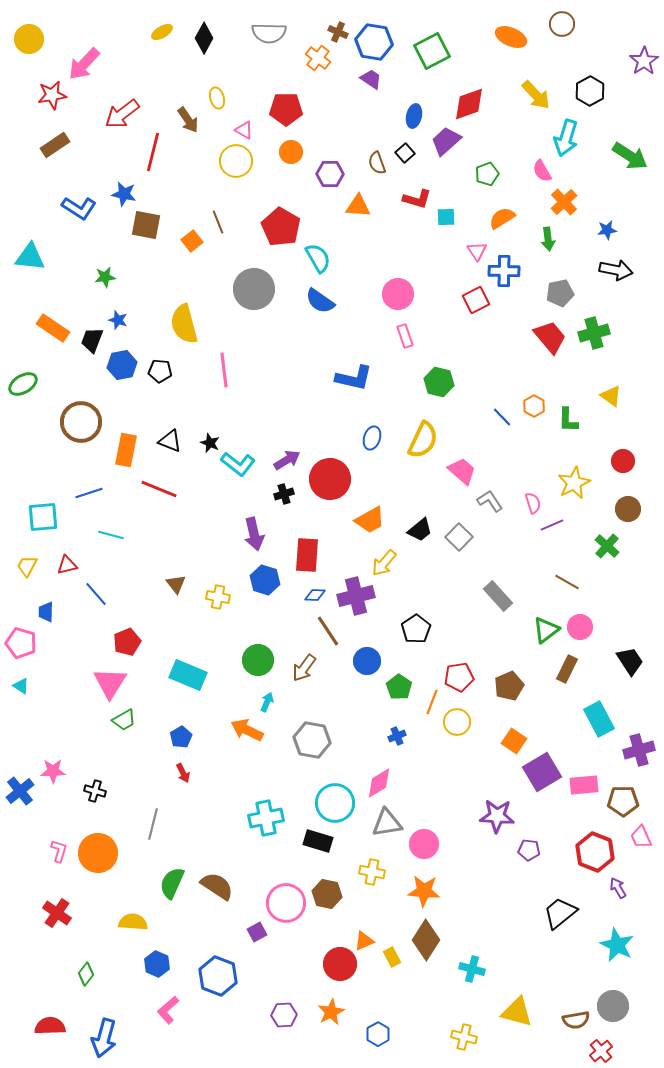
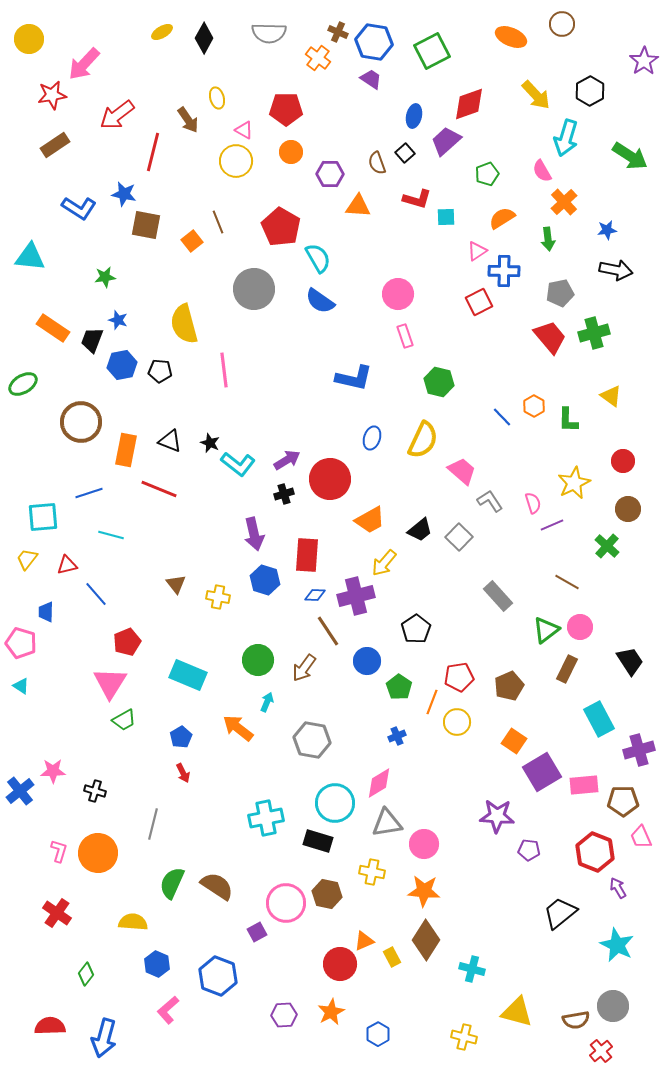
red arrow at (122, 114): moved 5 px left, 1 px down
pink triangle at (477, 251): rotated 30 degrees clockwise
red square at (476, 300): moved 3 px right, 2 px down
yellow trapezoid at (27, 566): moved 7 px up; rotated 10 degrees clockwise
orange arrow at (247, 730): moved 9 px left, 2 px up; rotated 12 degrees clockwise
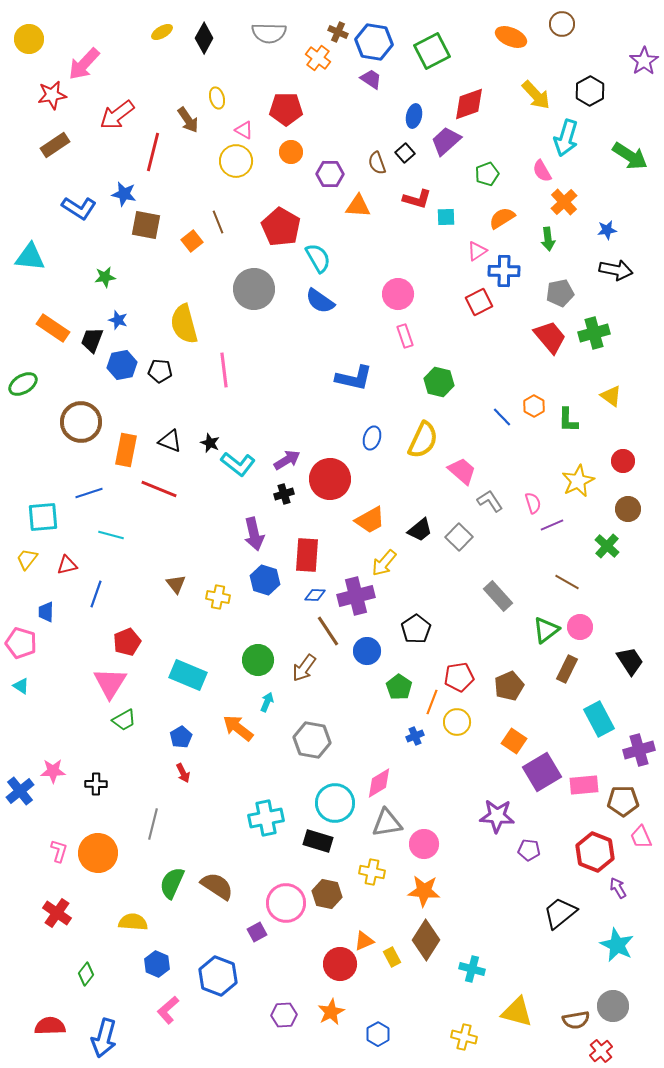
yellow star at (574, 483): moved 4 px right, 2 px up
blue line at (96, 594): rotated 60 degrees clockwise
blue circle at (367, 661): moved 10 px up
blue cross at (397, 736): moved 18 px right
black cross at (95, 791): moved 1 px right, 7 px up; rotated 15 degrees counterclockwise
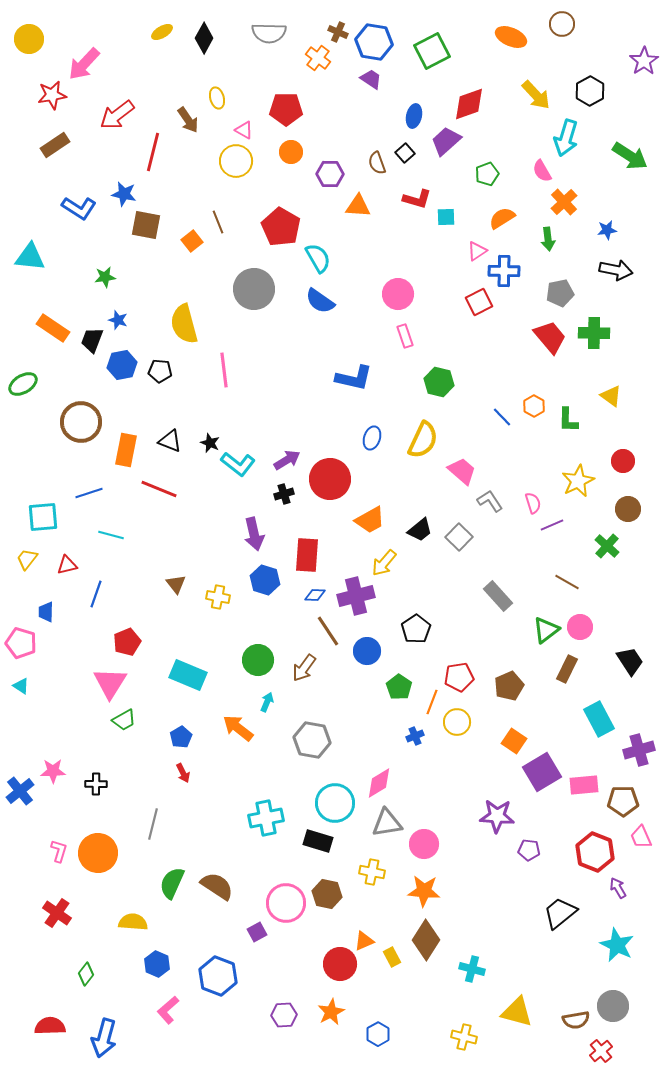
green cross at (594, 333): rotated 16 degrees clockwise
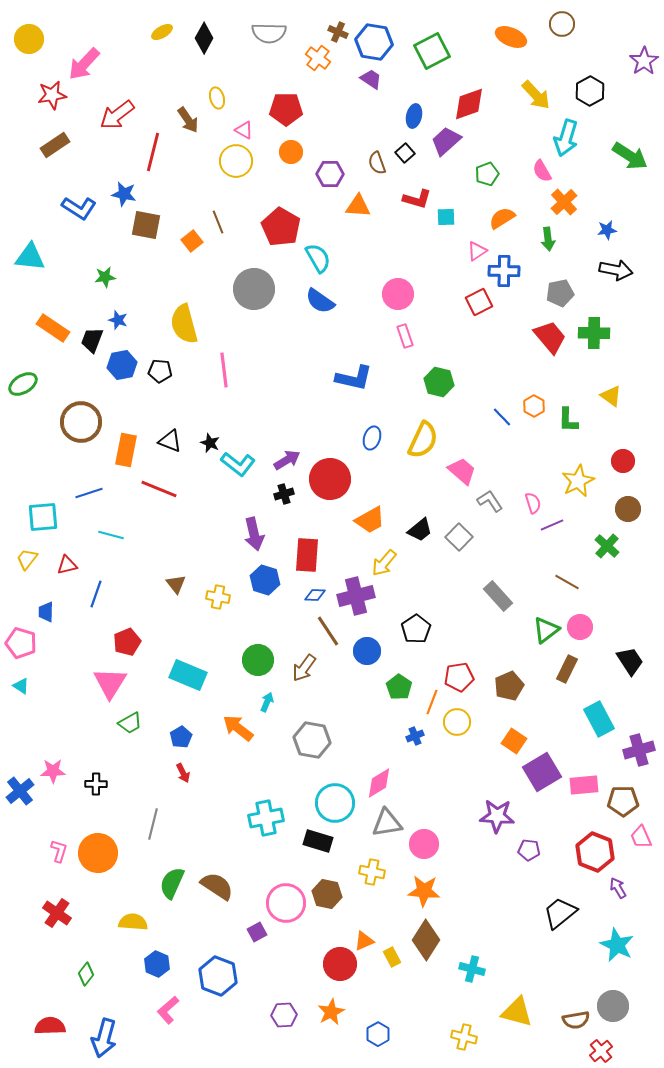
green trapezoid at (124, 720): moved 6 px right, 3 px down
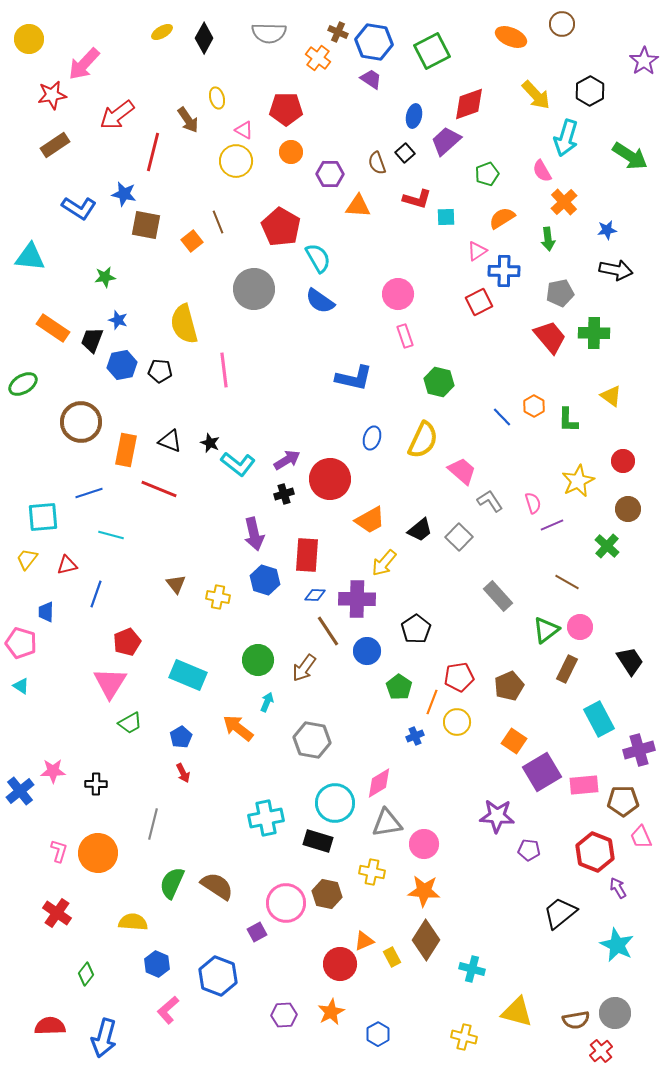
purple cross at (356, 596): moved 1 px right, 3 px down; rotated 15 degrees clockwise
gray circle at (613, 1006): moved 2 px right, 7 px down
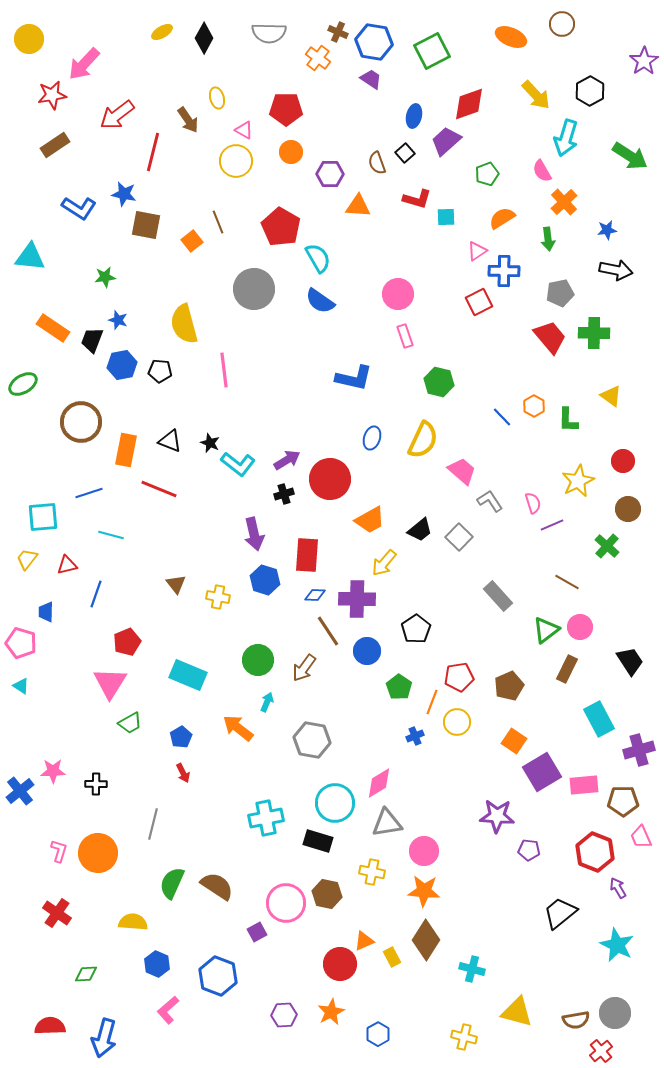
pink circle at (424, 844): moved 7 px down
green diamond at (86, 974): rotated 50 degrees clockwise
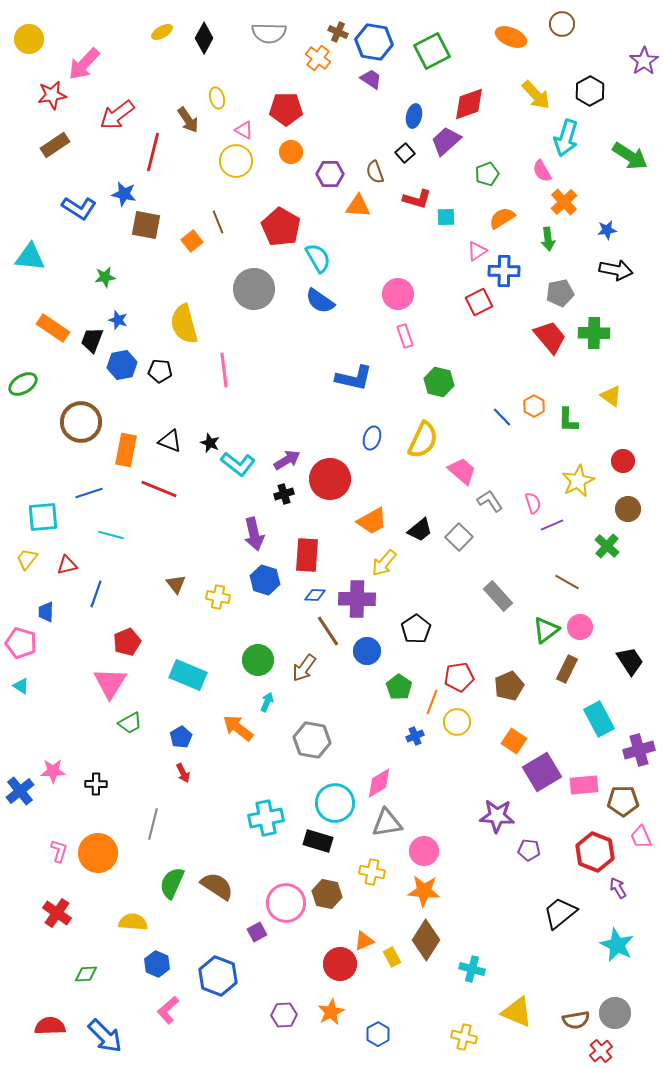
brown semicircle at (377, 163): moved 2 px left, 9 px down
orange trapezoid at (370, 520): moved 2 px right, 1 px down
yellow triangle at (517, 1012): rotated 8 degrees clockwise
blue arrow at (104, 1038): moved 1 px right, 2 px up; rotated 60 degrees counterclockwise
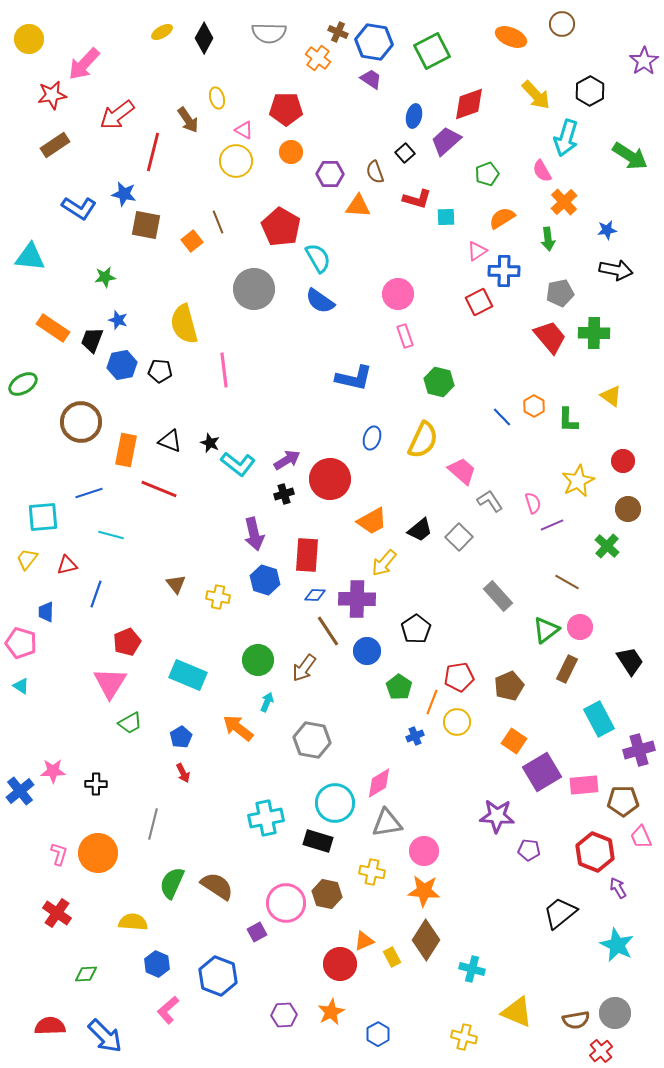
pink L-shape at (59, 851): moved 3 px down
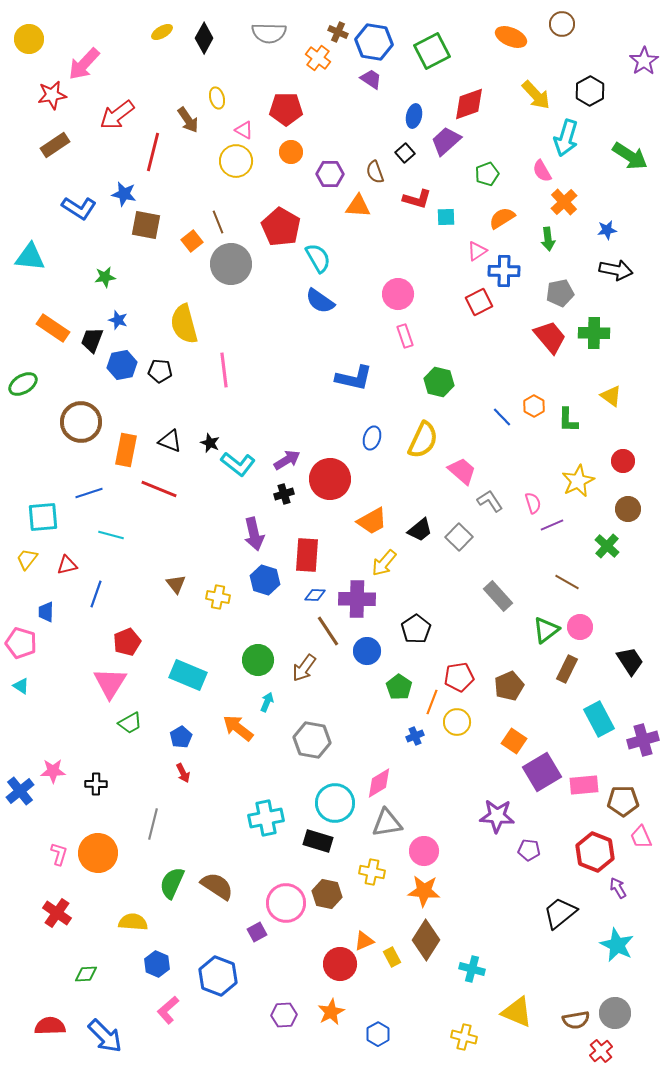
gray circle at (254, 289): moved 23 px left, 25 px up
purple cross at (639, 750): moved 4 px right, 10 px up
